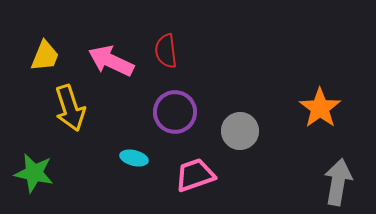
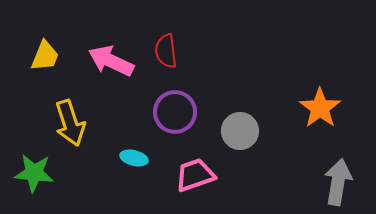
yellow arrow: moved 15 px down
green star: rotated 6 degrees counterclockwise
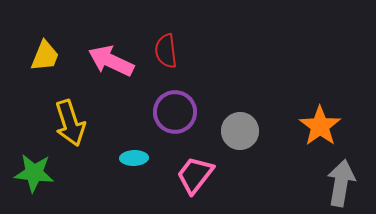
orange star: moved 18 px down
cyan ellipse: rotated 16 degrees counterclockwise
pink trapezoid: rotated 33 degrees counterclockwise
gray arrow: moved 3 px right, 1 px down
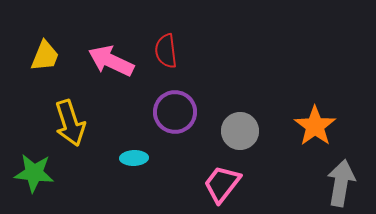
orange star: moved 5 px left
pink trapezoid: moved 27 px right, 9 px down
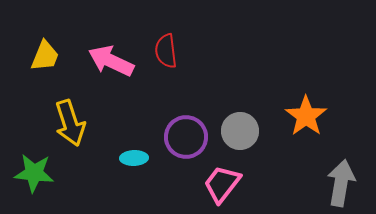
purple circle: moved 11 px right, 25 px down
orange star: moved 9 px left, 10 px up
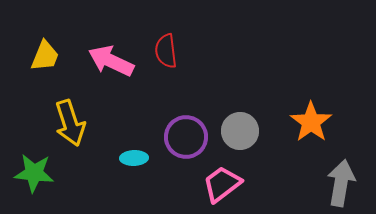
orange star: moved 5 px right, 6 px down
pink trapezoid: rotated 15 degrees clockwise
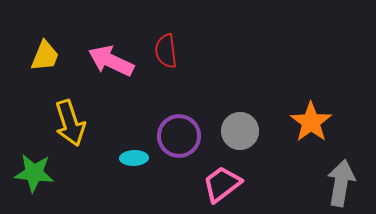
purple circle: moved 7 px left, 1 px up
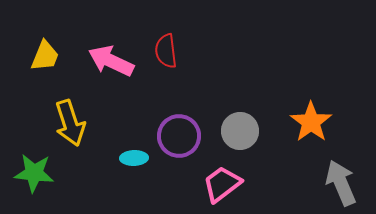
gray arrow: rotated 33 degrees counterclockwise
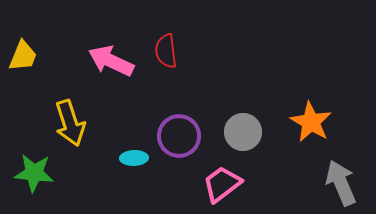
yellow trapezoid: moved 22 px left
orange star: rotated 6 degrees counterclockwise
gray circle: moved 3 px right, 1 px down
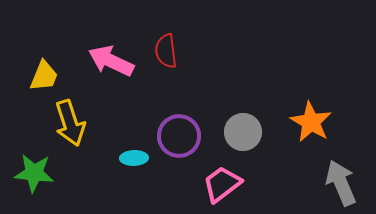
yellow trapezoid: moved 21 px right, 20 px down
